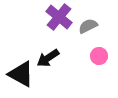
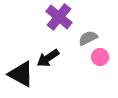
gray semicircle: moved 12 px down
pink circle: moved 1 px right, 1 px down
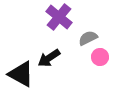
black arrow: moved 1 px right
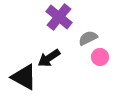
black triangle: moved 3 px right, 3 px down
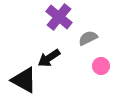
pink circle: moved 1 px right, 9 px down
black triangle: moved 3 px down
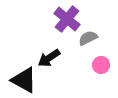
purple cross: moved 8 px right, 2 px down
pink circle: moved 1 px up
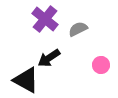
purple cross: moved 22 px left
gray semicircle: moved 10 px left, 9 px up
black triangle: moved 2 px right
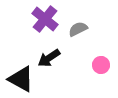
black triangle: moved 5 px left, 1 px up
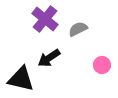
pink circle: moved 1 px right
black triangle: rotated 16 degrees counterclockwise
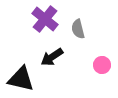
gray semicircle: rotated 78 degrees counterclockwise
black arrow: moved 3 px right, 1 px up
